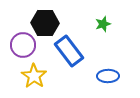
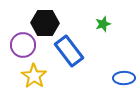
blue ellipse: moved 16 px right, 2 px down
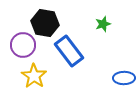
black hexagon: rotated 8 degrees clockwise
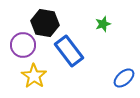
blue ellipse: rotated 40 degrees counterclockwise
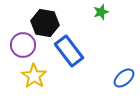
green star: moved 2 px left, 12 px up
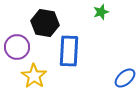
purple circle: moved 6 px left, 2 px down
blue rectangle: rotated 40 degrees clockwise
blue ellipse: moved 1 px right
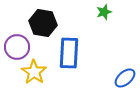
green star: moved 3 px right
black hexagon: moved 2 px left
blue rectangle: moved 2 px down
yellow star: moved 4 px up
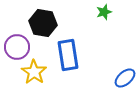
blue rectangle: moved 1 px left, 2 px down; rotated 12 degrees counterclockwise
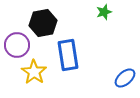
black hexagon: rotated 20 degrees counterclockwise
purple circle: moved 2 px up
